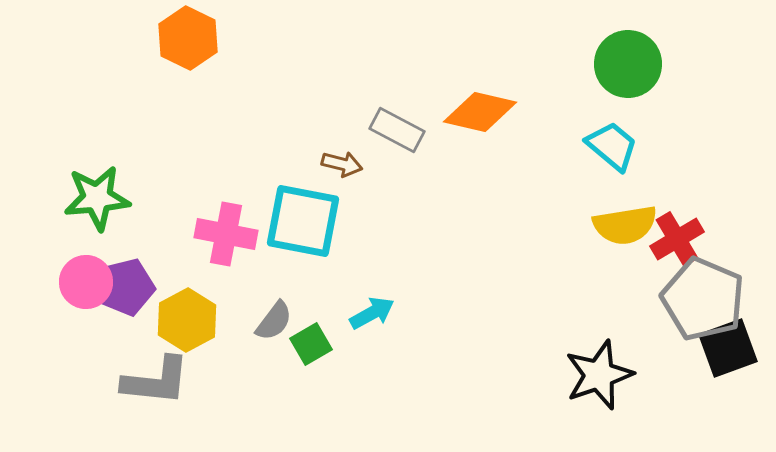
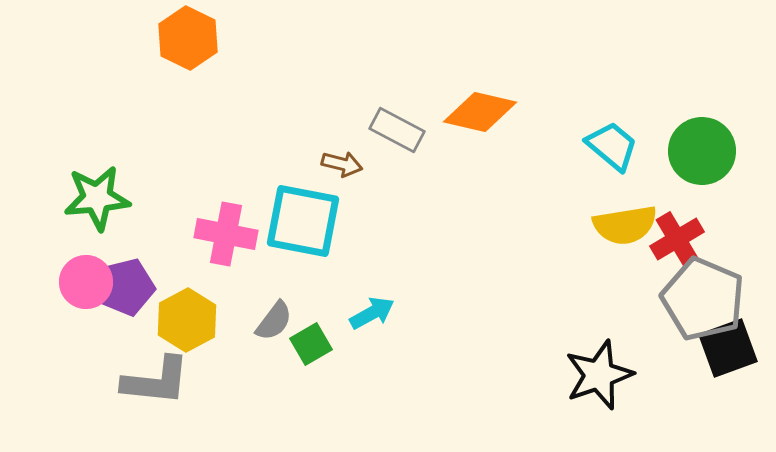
green circle: moved 74 px right, 87 px down
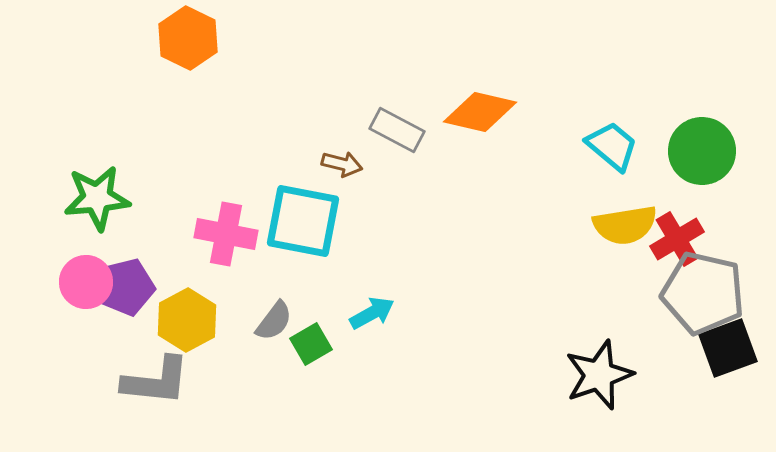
gray pentagon: moved 6 px up; rotated 10 degrees counterclockwise
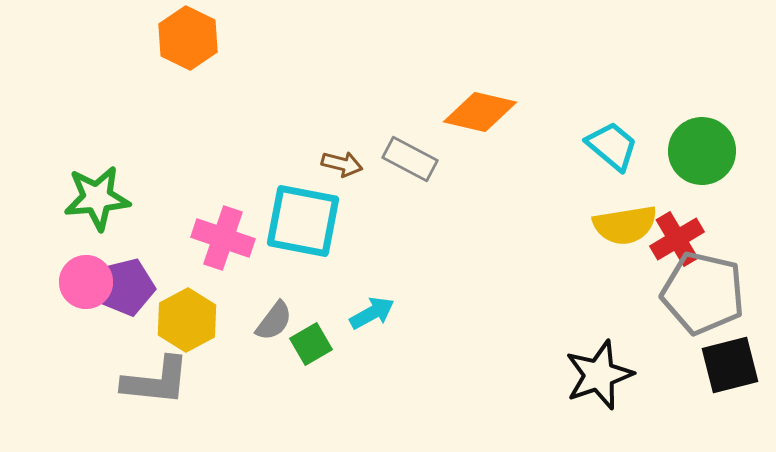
gray rectangle: moved 13 px right, 29 px down
pink cross: moved 3 px left, 4 px down; rotated 8 degrees clockwise
black square: moved 2 px right, 17 px down; rotated 6 degrees clockwise
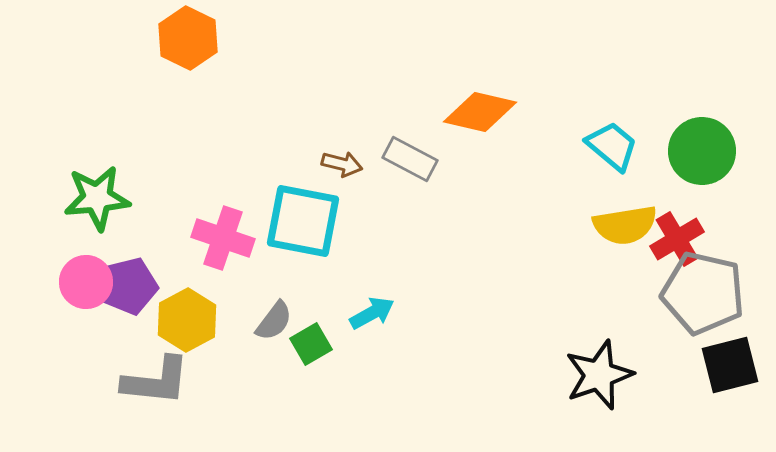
purple pentagon: moved 3 px right, 1 px up
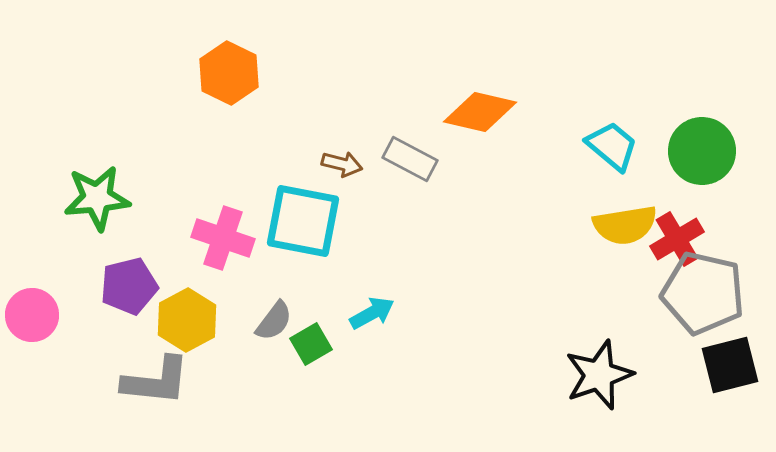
orange hexagon: moved 41 px right, 35 px down
pink circle: moved 54 px left, 33 px down
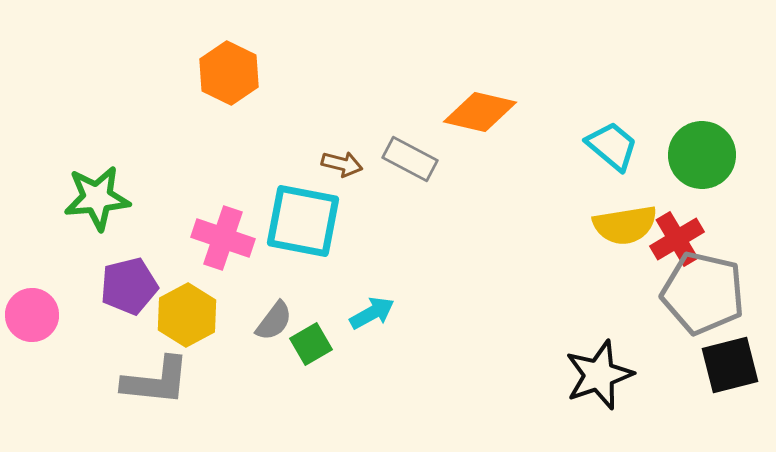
green circle: moved 4 px down
yellow hexagon: moved 5 px up
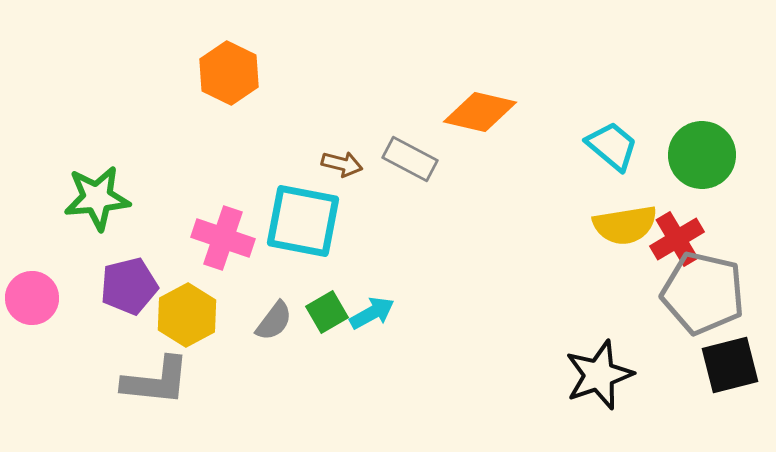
pink circle: moved 17 px up
green square: moved 16 px right, 32 px up
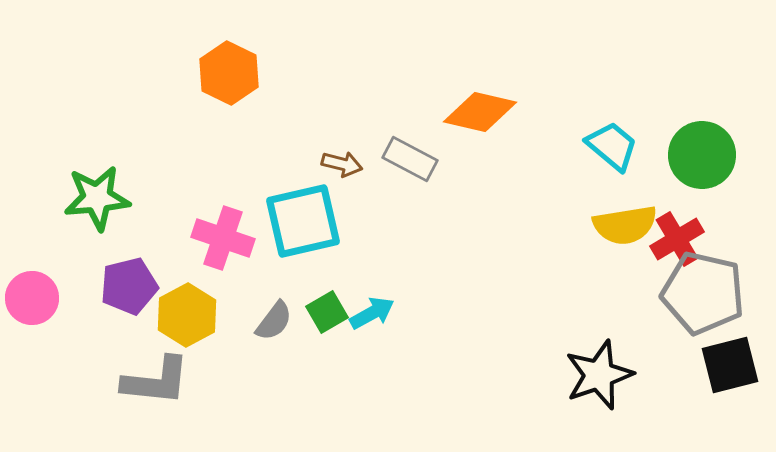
cyan square: rotated 24 degrees counterclockwise
